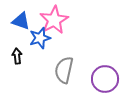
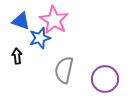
pink star: rotated 12 degrees counterclockwise
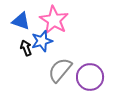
blue star: moved 2 px right, 3 px down
black arrow: moved 9 px right, 8 px up; rotated 14 degrees counterclockwise
gray semicircle: moved 4 px left; rotated 28 degrees clockwise
purple circle: moved 15 px left, 2 px up
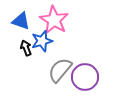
purple circle: moved 5 px left
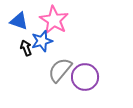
blue triangle: moved 2 px left
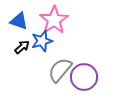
pink star: rotated 8 degrees clockwise
black arrow: moved 4 px left, 1 px up; rotated 70 degrees clockwise
purple circle: moved 1 px left
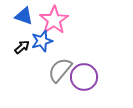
blue triangle: moved 5 px right, 5 px up
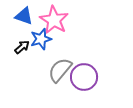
pink star: rotated 8 degrees counterclockwise
blue star: moved 1 px left, 2 px up
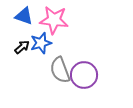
pink star: rotated 24 degrees counterclockwise
blue star: moved 4 px down
gray semicircle: rotated 60 degrees counterclockwise
purple circle: moved 2 px up
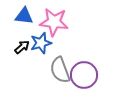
blue triangle: rotated 12 degrees counterclockwise
pink star: moved 2 px down
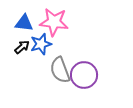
blue triangle: moved 7 px down
blue star: moved 1 px down
